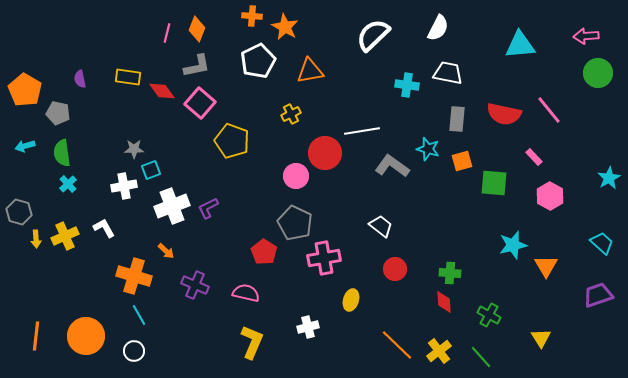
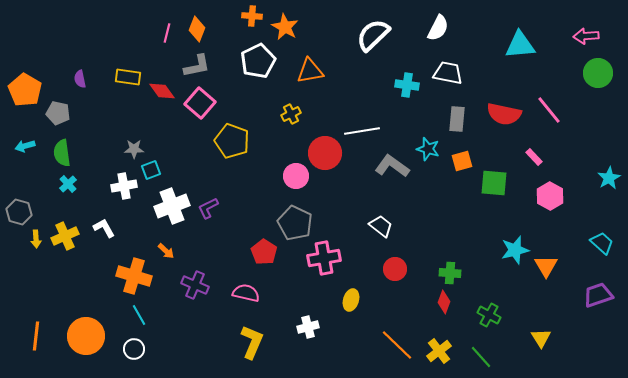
cyan star at (513, 245): moved 2 px right, 5 px down
red diamond at (444, 302): rotated 25 degrees clockwise
white circle at (134, 351): moved 2 px up
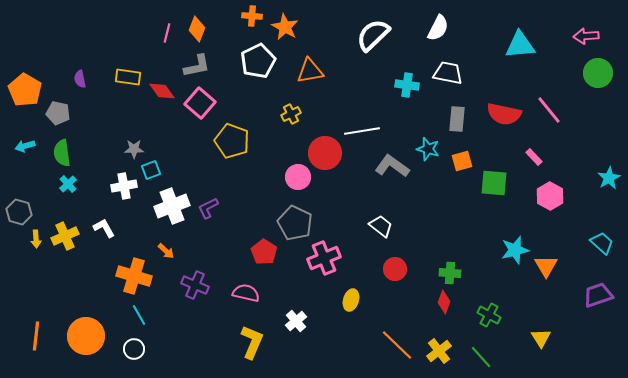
pink circle at (296, 176): moved 2 px right, 1 px down
pink cross at (324, 258): rotated 12 degrees counterclockwise
white cross at (308, 327): moved 12 px left, 6 px up; rotated 25 degrees counterclockwise
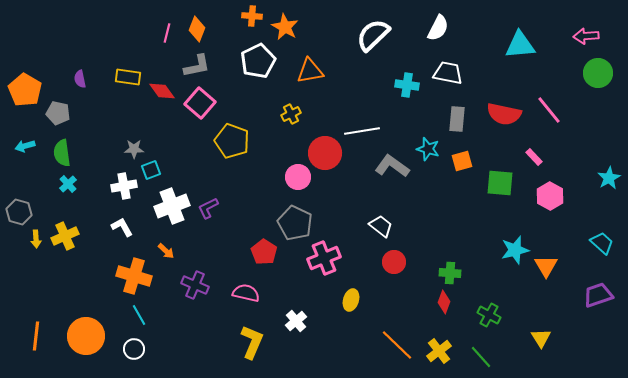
green square at (494, 183): moved 6 px right
white L-shape at (104, 228): moved 18 px right, 1 px up
red circle at (395, 269): moved 1 px left, 7 px up
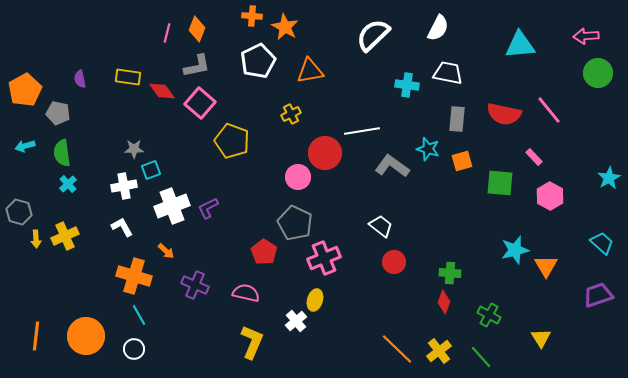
orange pentagon at (25, 90): rotated 12 degrees clockwise
yellow ellipse at (351, 300): moved 36 px left
orange line at (397, 345): moved 4 px down
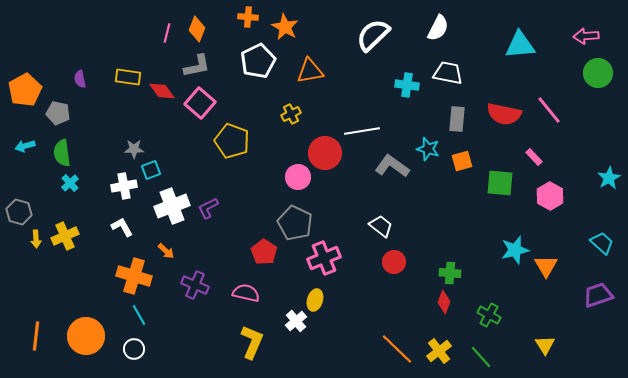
orange cross at (252, 16): moved 4 px left, 1 px down
cyan cross at (68, 184): moved 2 px right, 1 px up
yellow triangle at (541, 338): moved 4 px right, 7 px down
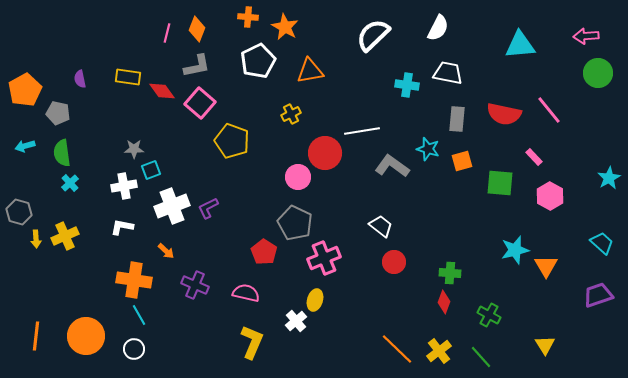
white L-shape at (122, 227): rotated 50 degrees counterclockwise
orange cross at (134, 276): moved 4 px down; rotated 8 degrees counterclockwise
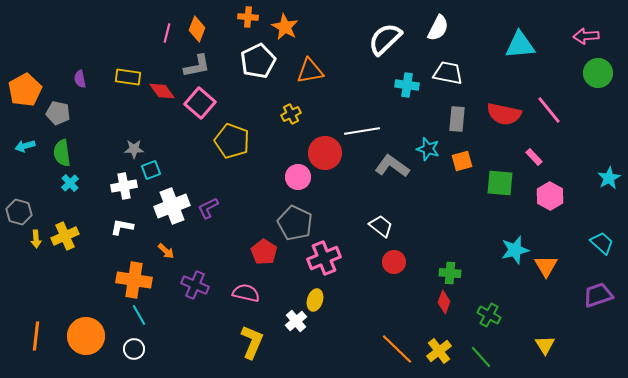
white semicircle at (373, 35): moved 12 px right, 4 px down
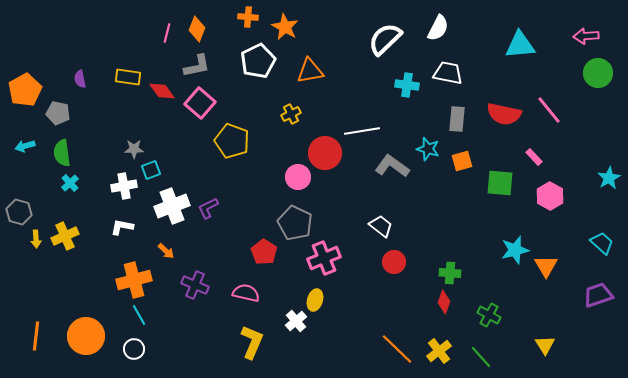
orange cross at (134, 280): rotated 24 degrees counterclockwise
